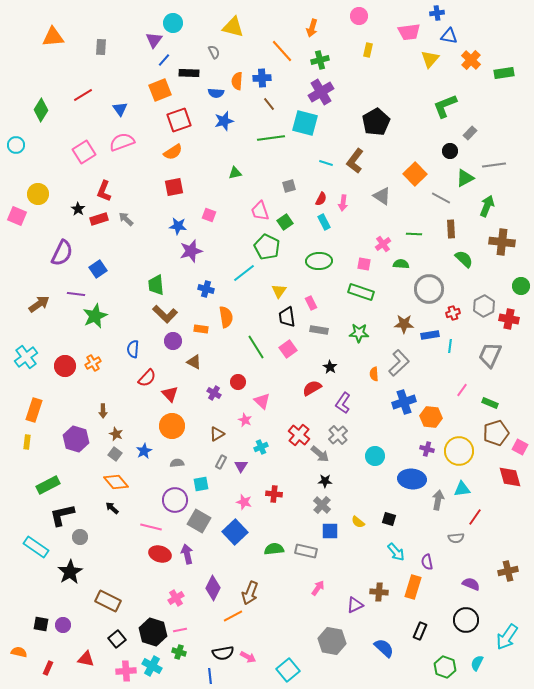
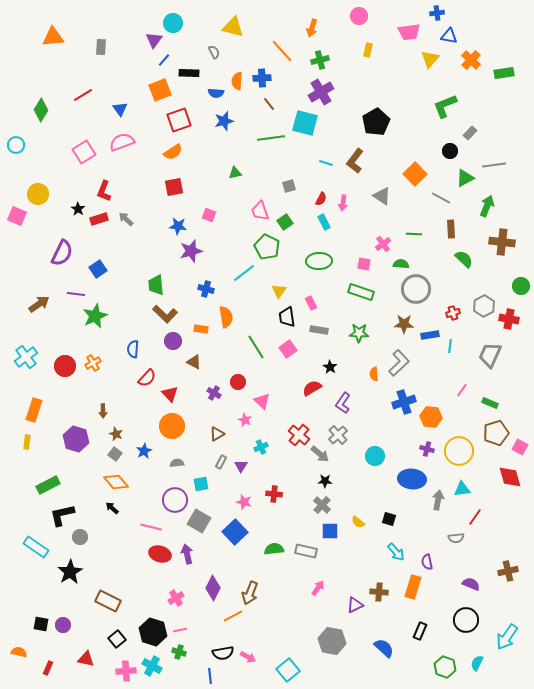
gray circle at (429, 289): moved 13 px left
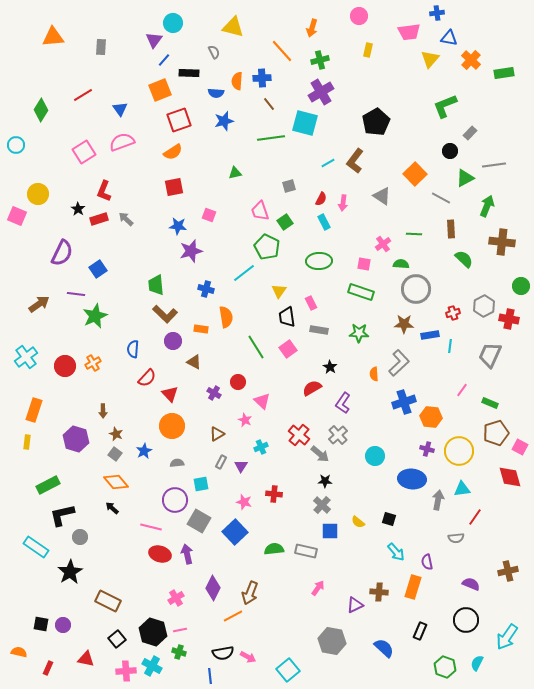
blue triangle at (449, 36): moved 2 px down
cyan line at (326, 163): moved 2 px right; rotated 48 degrees counterclockwise
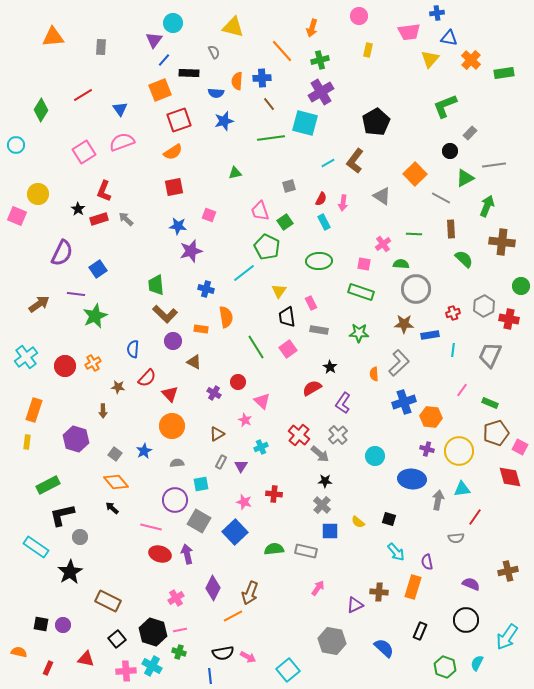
cyan line at (450, 346): moved 3 px right, 4 px down
brown star at (116, 434): moved 2 px right, 47 px up; rotated 16 degrees counterclockwise
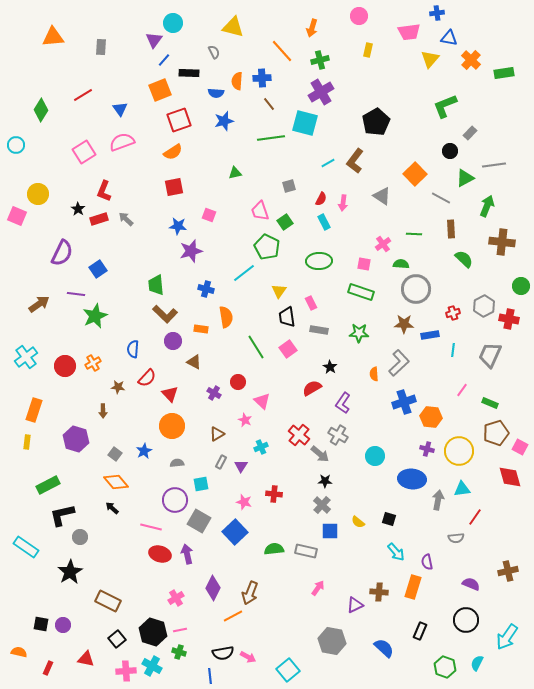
gray cross at (338, 435): rotated 18 degrees counterclockwise
cyan rectangle at (36, 547): moved 10 px left
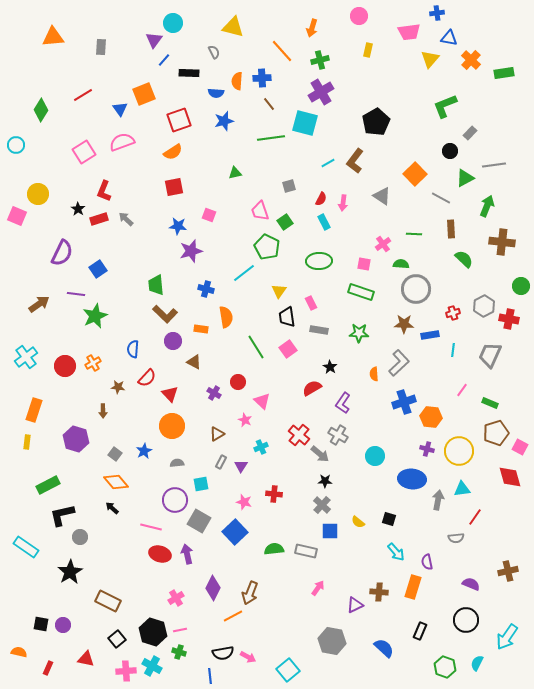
orange square at (160, 90): moved 16 px left, 4 px down
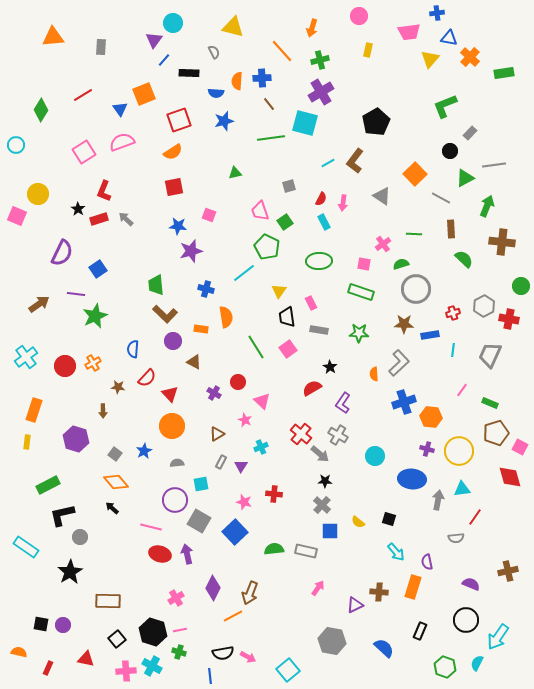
orange cross at (471, 60): moved 1 px left, 3 px up
green semicircle at (401, 264): rotated 21 degrees counterclockwise
red cross at (299, 435): moved 2 px right, 1 px up
brown rectangle at (108, 601): rotated 25 degrees counterclockwise
cyan arrow at (507, 637): moved 9 px left
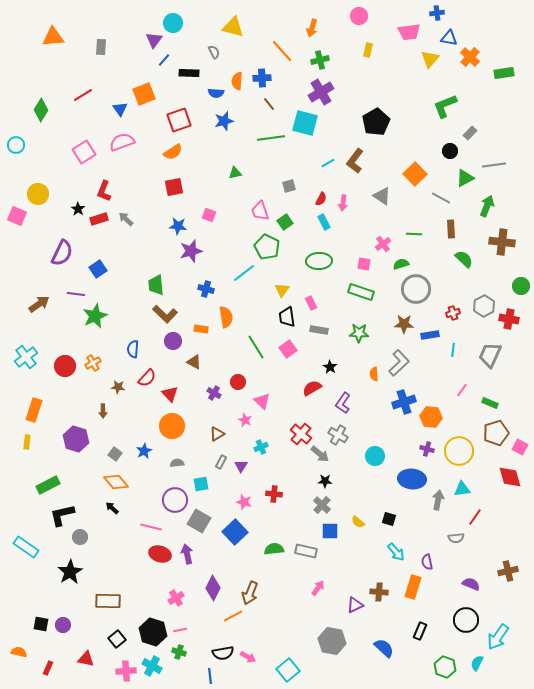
yellow triangle at (279, 291): moved 3 px right, 1 px up
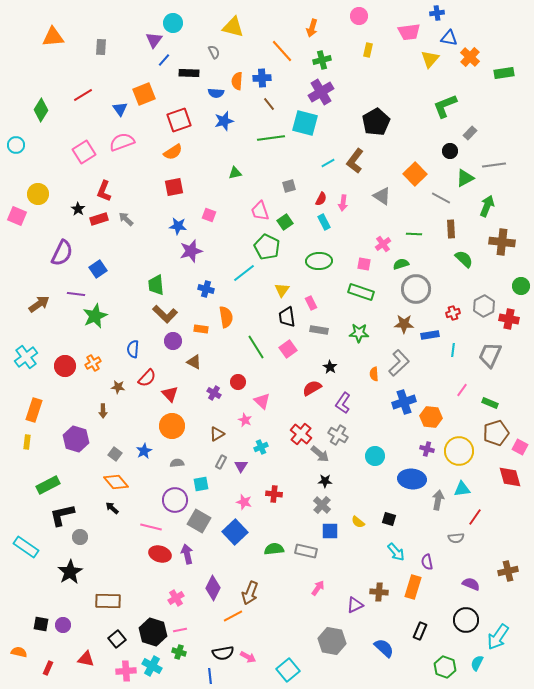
green cross at (320, 60): moved 2 px right
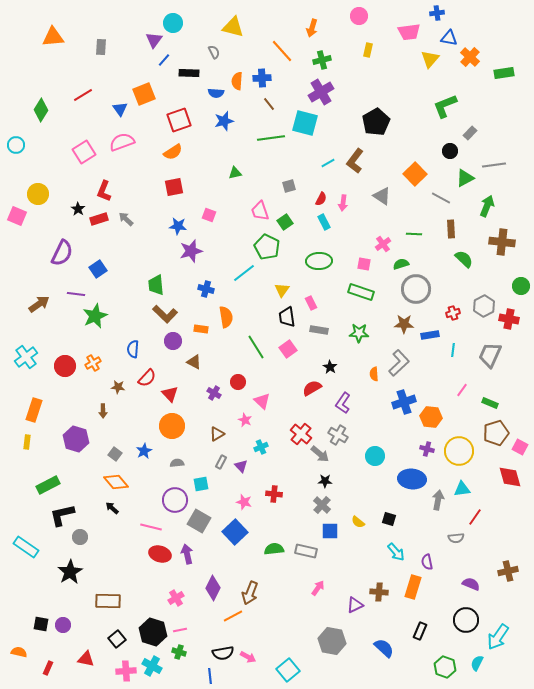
purple triangle at (241, 466): rotated 16 degrees counterclockwise
